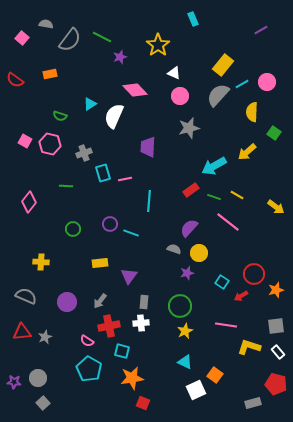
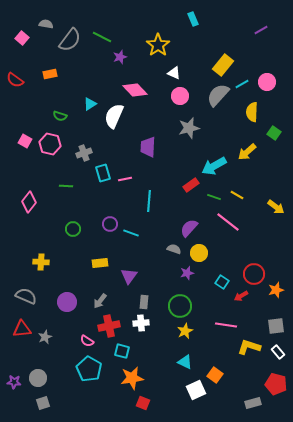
red rectangle at (191, 190): moved 5 px up
red triangle at (22, 332): moved 3 px up
gray square at (43, 403): rotated 24 degrees clockwise
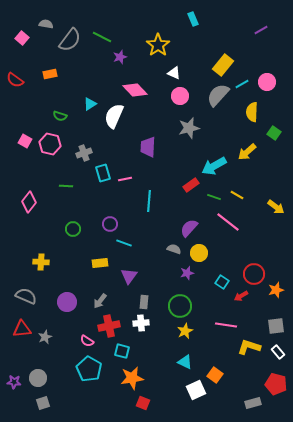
cyan line at (131, 233): moved 7 px left, 10 px down
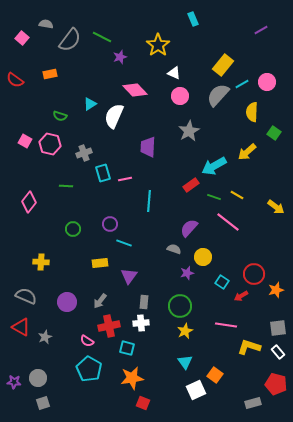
gray star at (189, 128): moved 3 px down; rotated 15 degrees counterclockwise
yellow circle at (199, 253): moved 4 px right, 4 px down
gray square at (276, 326): moved 2 px right, 2 px down
red triangle at (22, 329): moved 1 px left, 2 px up; rotated 36 degrees clockwise
cyan square at (122, 351): moved 5 px right, 3 px up
cyan triangle at (185, 362): rotated 28 degrees clockwise
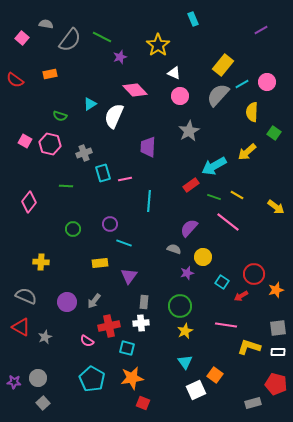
gray arrow at (100, 301): moved 6 px left
white rectangle at (278, 352): rotated 48 degrees counterclockwise
cyan pentagon at (89, 369): moved 3 px right, 10 px down
gray square at (43, 403): rotated 24 degrees counterclockwise
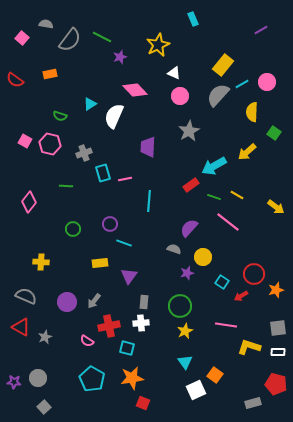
yellow star at (158, 45): rotated 10 degrees clockwise
gray square at (43, 403): moved 1 px right, 4 px down
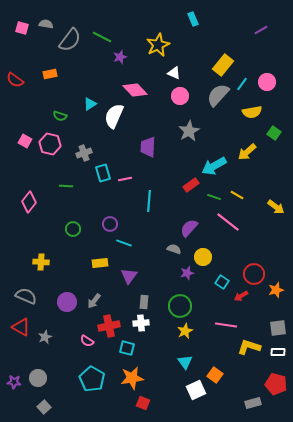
pink square at (22, 38): moved 10 px up; rotated 24 degrees counterclockwise
cyan line at (242, 84): rotated 24 degrees counterclockwise
yellow semicircle at (252, 112): rotated 102 degrees counterclockwise
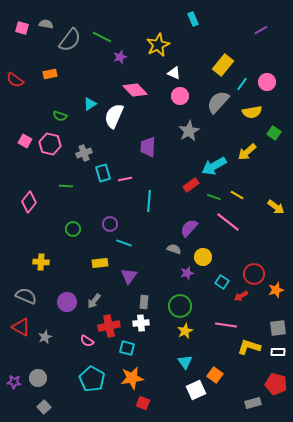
gray semicircle at (218, 95): moved 7 px down
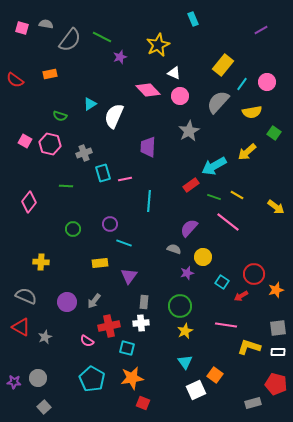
pink diamond at (135, 90): moved 13 px right
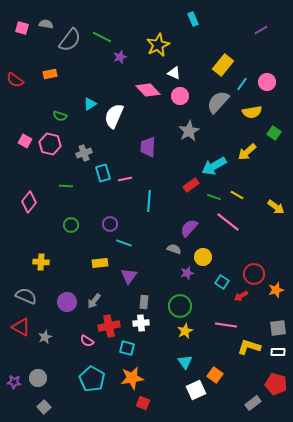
green circle at (73, 229): moved 2 px left, 4 px up
gray rectangle at (253, 403): rotated 21 degrees counterclockwise
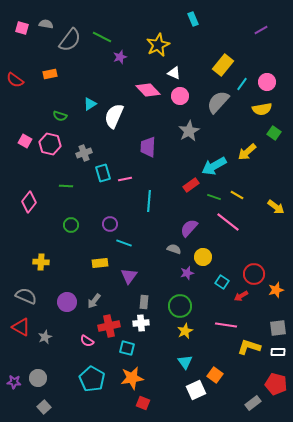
yellow semicircle at (252, 112): moved 10 px right, 3 px up
